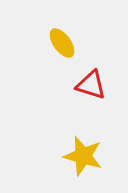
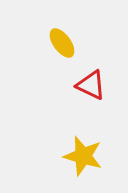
red triangle: rotated 8 degrees clockwise
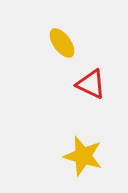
red triangle: moved 1 px up
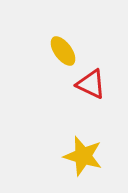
yellow ellipse: moved 1 px right, 8 px down
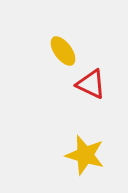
yellow star: moved 2 px right, 1 px up
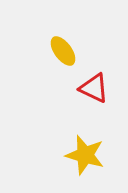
red triangle: moved 3 px right, 4 px down
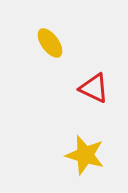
yellow ellipse: moved 13 px left, 8 px up
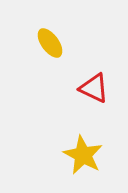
yellow star: moved 2 px left; rotated 12 degrees clockwise
